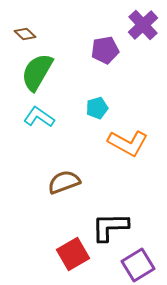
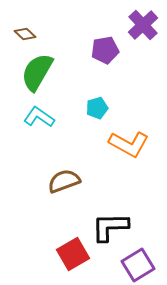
orange L-shape: moved 1 px right, 1 px down
brown semicircle: moved 1 px up
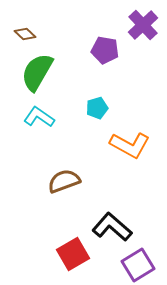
purple pentagon: rotated 20 degrees clockwise
orange L-shape: moved 1 px right, 1 px down
black L-shape: moved 2 px right; rotated 42 degrees clockwise
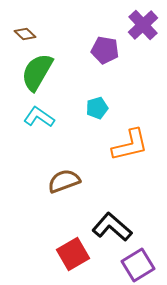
orange L-shape: rotated 42 degrees counterclockwise
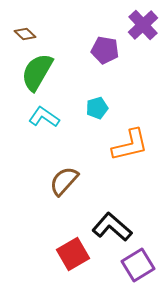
cyan L-shape: moved 5 px right
brown semicircle: rotated 28 degrees counterclockwise
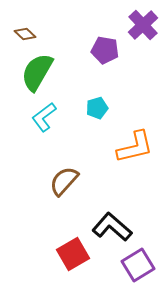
cyan L-shape: rotated 72 degrees counterclockwise
orange L-shape: moved 5 px right, 2 px down
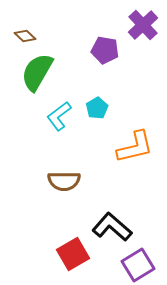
brown diamond: moved 2 px down
cyan pentagon: rotated 15 degrees counterclockwise
cyan L-shape: moved 15 px right, 1 px up
brown semicircle: rotated 132 degrees counterclockwise
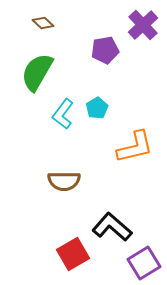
brown diamond: moved 18 px right, 13 px up
purple pentagon: rotated 20 degrees counterclockwise
cyan L-shape: moved 4 px right, 2 px up; rotated 16 degrees counterclockwise
purple square: moved 6 px right, 2 px up
